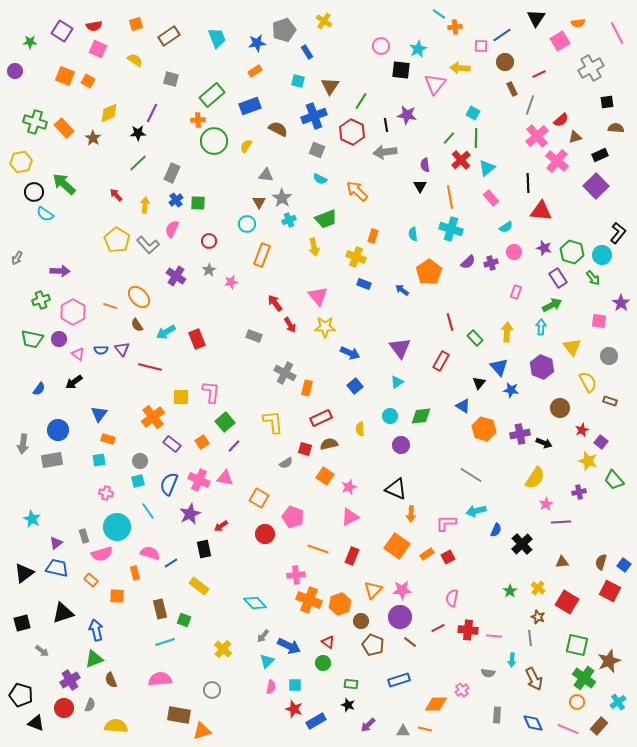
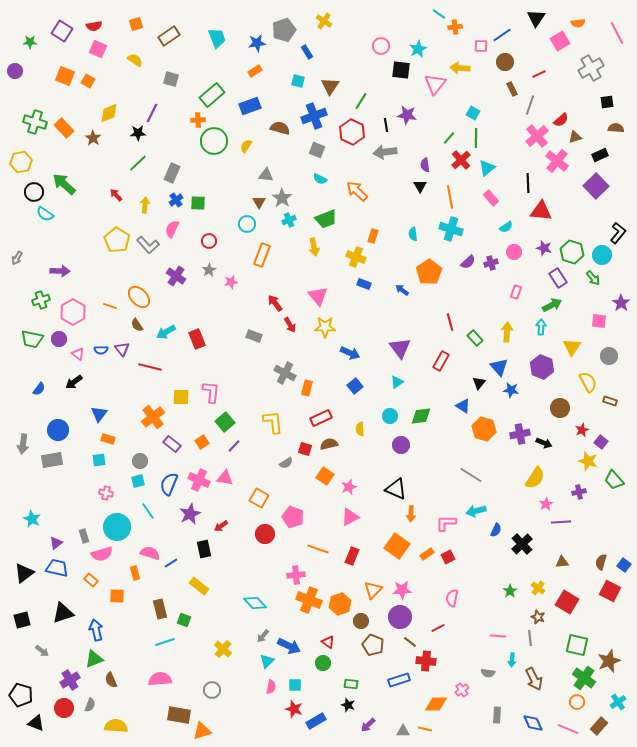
brown semicircle at (278, 129): moved 2 px right, 1 px up; rotated 12 degrees counterclockwise
yellow triangle at (572, 347): rotated 12 degrees clockwise
black square at (22, 623): moved 3 px up
red cross at (468, 630): moved 42 px left, 31 px down
pink line at (494, 636): moved 4 px right
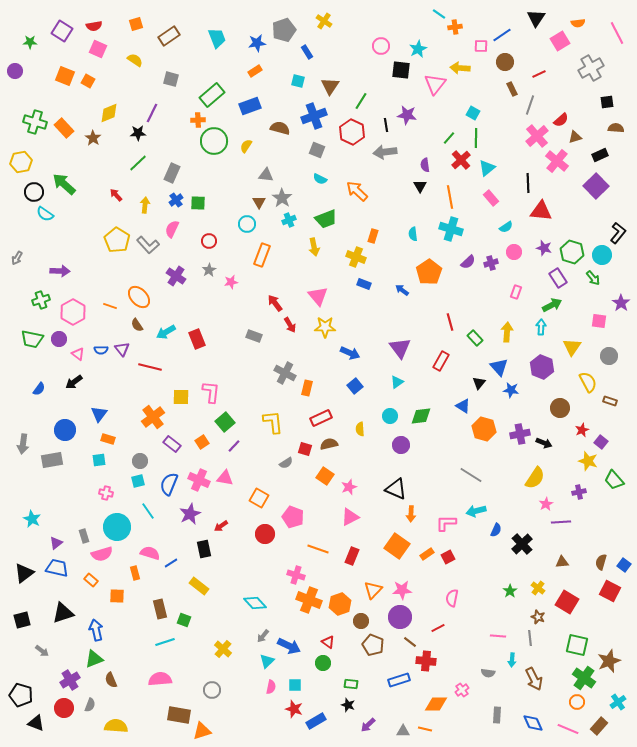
blue circle at (58, 430): moved 7 px right
pink cross at (296, 575): rotated 24 degrees clockwise
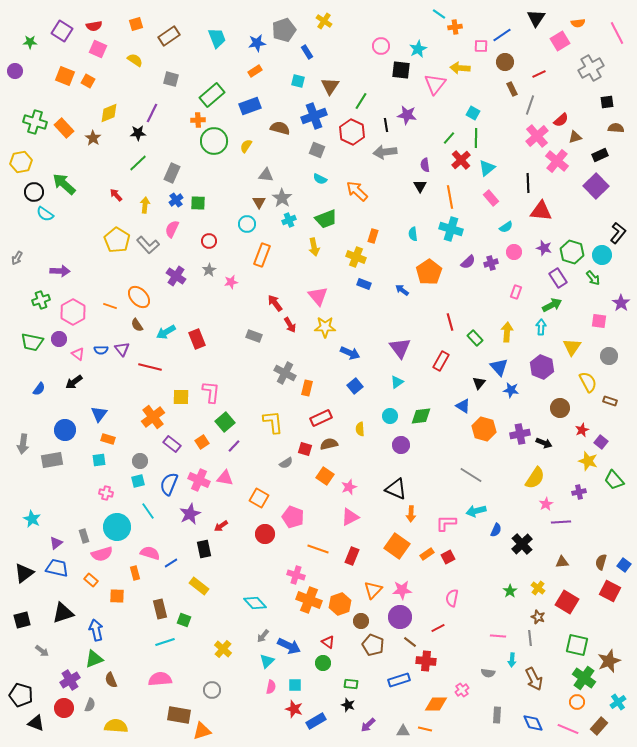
green trapezoid at (32, 339): moved 3 px down
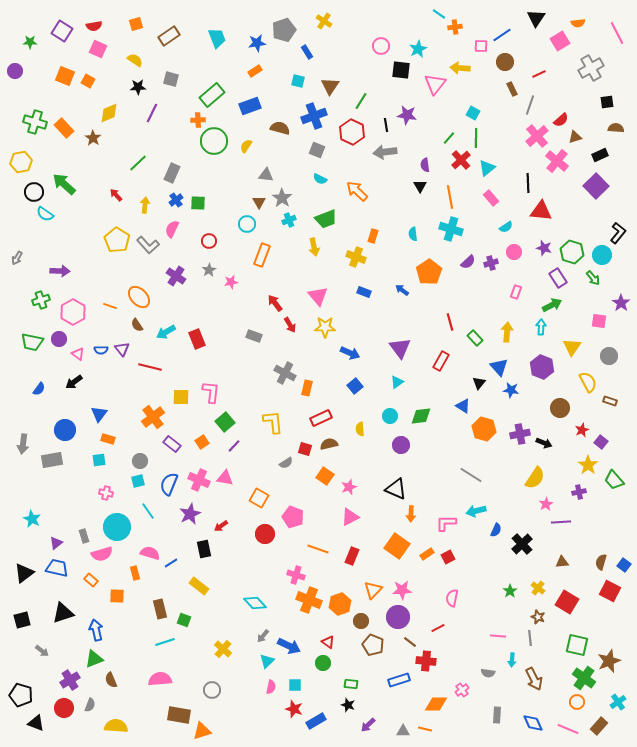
black star at (138, 133): moved 46 px up
blue rectangle at (364, 284): moved 8 px down
yellow star at (588, 461): moved 4 px down; rotated 18 degrees clockwise
purple circle at (400, 617): moved 2 px left
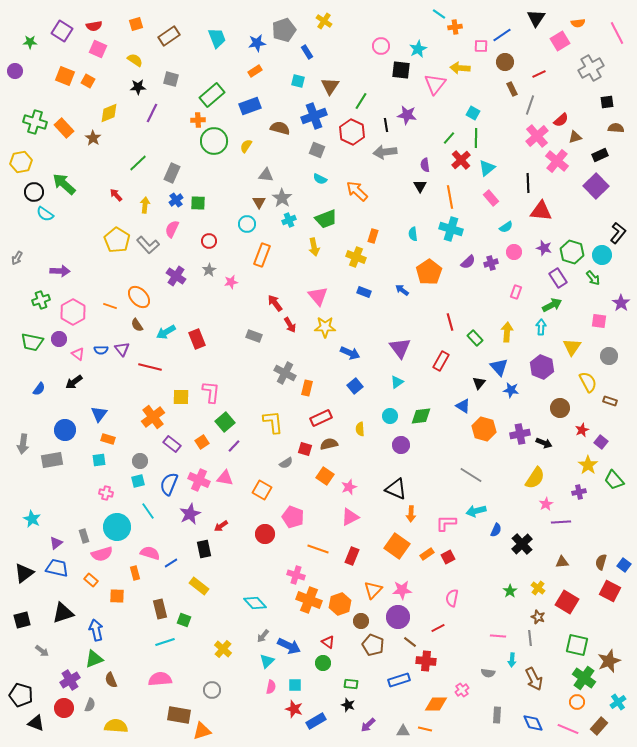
orange square at (259, 498): moved 3 px right, 8 px up
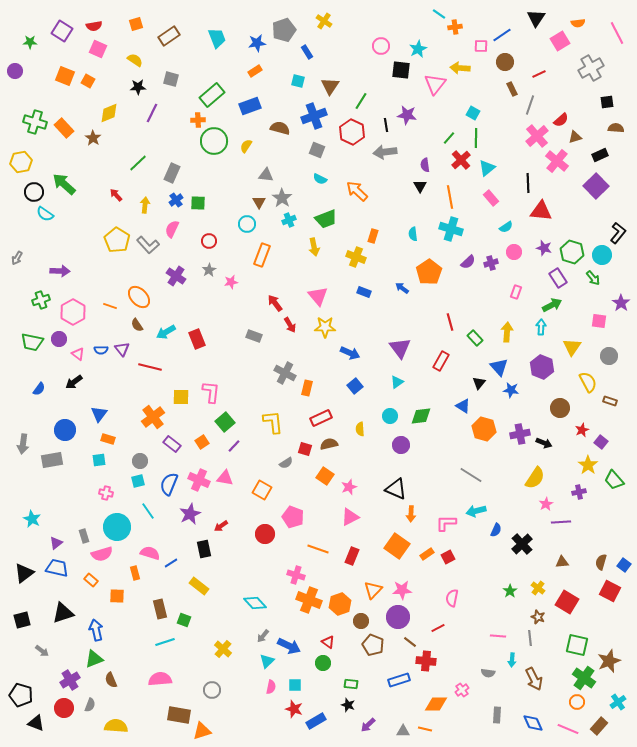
blue arrow at (402, 290): moved 2 px up
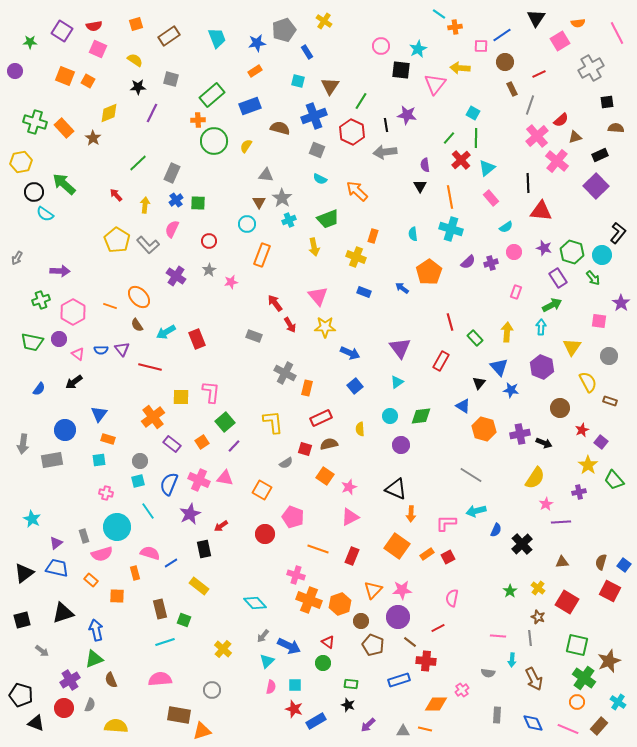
green trapezoid at (326, 219): moved 2 px right
cyan cross at (618, 702): rotated 21 degrees counterclockwise
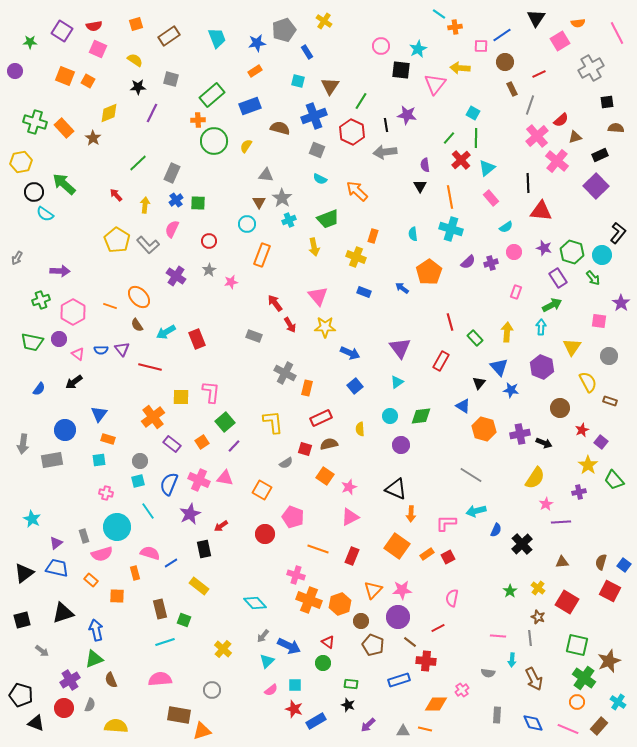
pink semicircle at (271, 687): moved 3 px down; rotated 40 degrees clockwise
